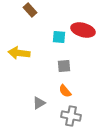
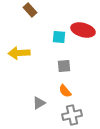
yellow arrow: rotated 10 degrees counterclockwise
gray cross: moved 1 px right, 1 px up; rotated 24 degrees counterclockwise
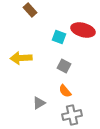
cyan square: rotated 16 degrees clockwise
yellow arrow: moved 2 px right, 5 px down
gray square: rotated 32 degrees clockwise
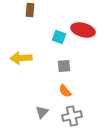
brown rectangle: rotated 48 degrees clockwise
gray square: rotated 32 degrees counterclockwise
gray triangle: moved 3 px right, 9 px down; rotated 16 degrees counterclockwise
gray cross: moved 1 px down
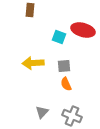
yellow arrow: moved 12 px right, 5 px down
orange semicircle: moved 1 px right, 7 px up; rotated 16 degrees clockwise
gray cross: rotated 36 degrees clockwise
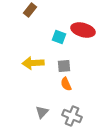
brown rectangle: rotated 32 degrees clockwise
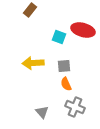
gray triangle: rotated 24 degrees counterclockwise
gray cross: moved 3 px right, 9 px up
